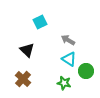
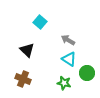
cyan square: rotated 24 degrees counterclockwise
green circle: moved 1 px right, 2 px down
brown cross: rotated 21 degrees counterclockwise
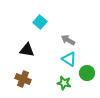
black triangle: rotated 35 degrees counterclockwise
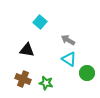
green star: moved 18 px left
